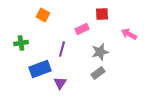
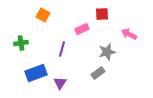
gray star: moved 7 px right
blue rectangle: moved 4 px left, 4 px down
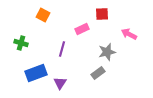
green cross: rotated 24 degrees clockwise
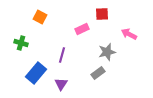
orange square: moved 3 px left, 2 px down
purple line: moved 6 px down
blue rectangle: rotated 30 degrees counterclockwise
purple triangle: moved 1 px right, 1 px down
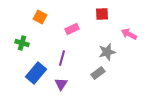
pink rectangle: moved 10 px left
green cross: moved 1 px right
purple line: moved 3 px down
